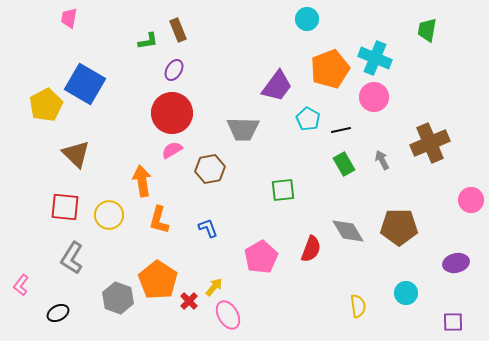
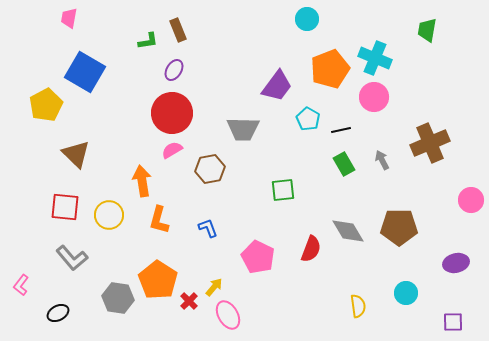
blue square at (85, 84): moved 12 px up
pink pentagon at (261, 257): moved 3 px left; rotated 16 degrees counterclockwise
gray L-shape at (72, 258): rotated 72 degrees counterclockwise
gray hexagon at (118, 298): rotated 12 degrees counterclockwise
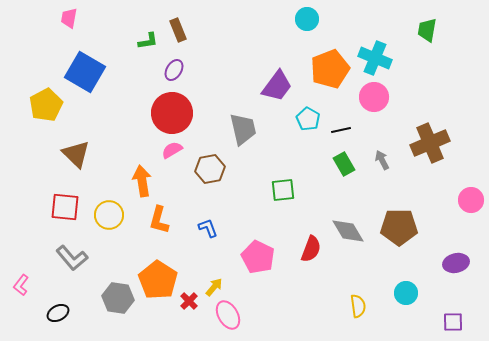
gray trapezoid at (243, 129): rotated 104 degrees counterclockwise
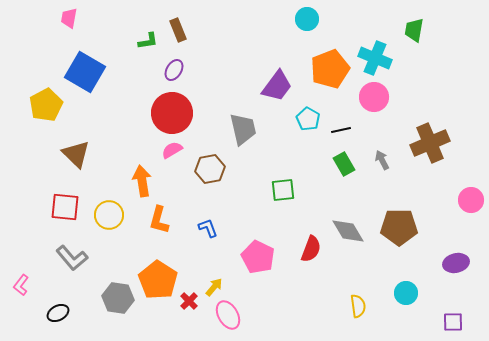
green trapezoid at (427, 30): moved 13 px left
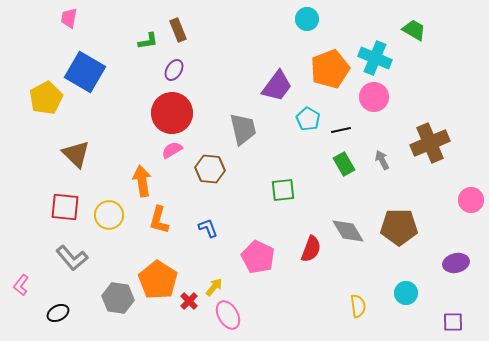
green trapezoid at (414, 30): rotated 110 degrees clockwise
yellow pentagon at (46, 105): moved 7 px up
brown hexagon at (210, 169): rotated 16 degrees clockwise
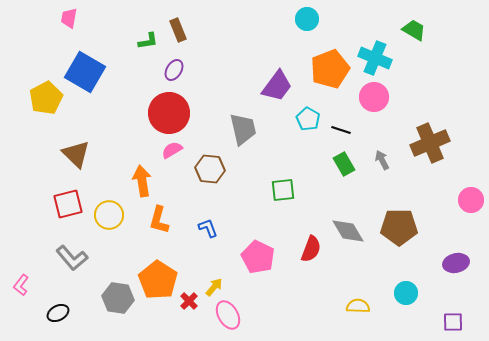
red circle at (172, 113): moved 3 px left
black line at (341, 130): rotated 30 degrees clockwise
red square at (65, 207): moved 3 px right, 3 px up; rotated 20 degrees counterclockwise
yellow semicircle at (358, 306): rotated 80 degrees counterclockwise
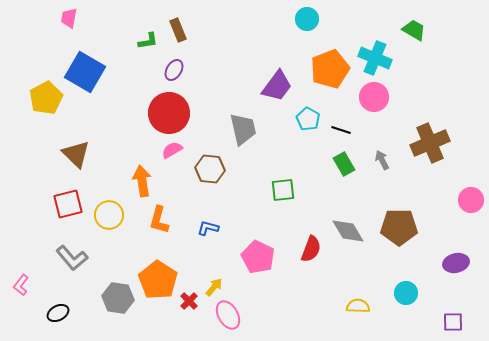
blue L-shape at (208, 228): rotated 55 degrees counterclockwise
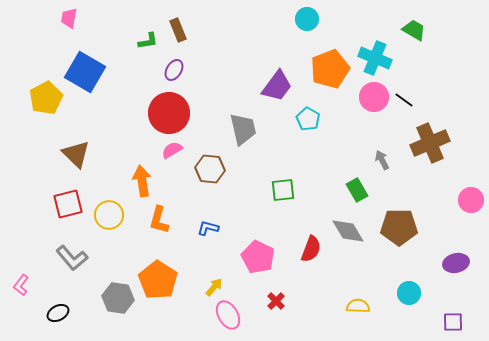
black line at (341, 130): moved 63 px right, 30 px up; rotated 18 degrees clockwise
green rectangle at (344, 164): moved 13 px right, 26 px down
cyan circle at (406, 293): moved 3 px right
red cross at (189, 301): moved 87 px right
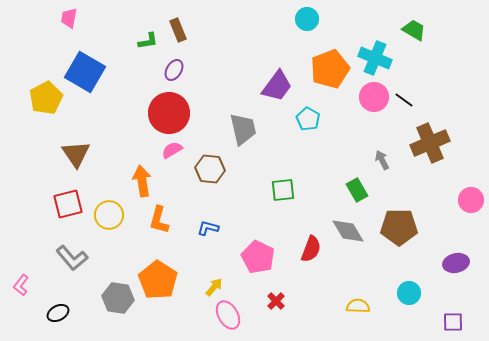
brown triangle at (76, 154): rotated 12 degrees clockwise
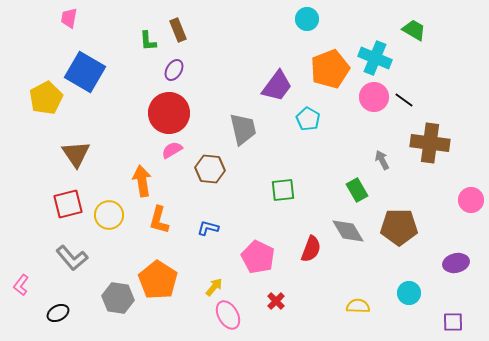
green L-shape at (148, 41): rotated 95 degrees clockwise
brown cross at (430, 143): rotated 30 degrees clockwise
